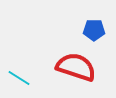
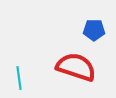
cyan line: rotated 50 degrees clockwise
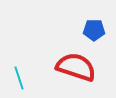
cyan line: rotated 10 degrees counterclockwise
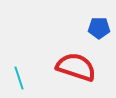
blue pentagon: moved 5 px right, 2 px up
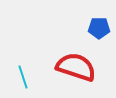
cyan line: moved 4 px right, 1 px up
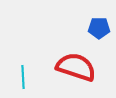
cyan line: rotated 15 degrees clockwise
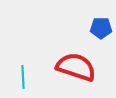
blue pentagon: moved 2 px right
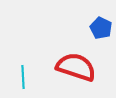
blue pentagon: rotated 25 degrees clockwise
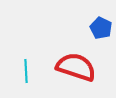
cyan line: moved 3 px right, 6 px up
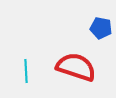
blue pentagon: rotated 15 degrees counterclockwise
